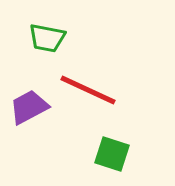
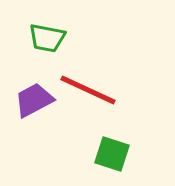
purple trapezoid: moved 5 px right, 7 px up
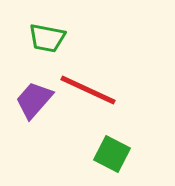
purple trapezoid: rotated 21 degrees counterclockwise
green square: rotated 9 degrees clockwise
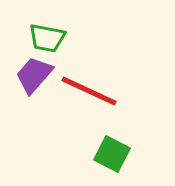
red line: moved 1 px right, 1 px down
purple trapezoid: moved 25 px up
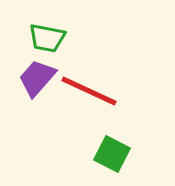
purple trapezoid: moved 3 px right, 3 px down
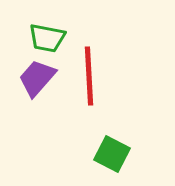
red line: moved 15 px up; rotated 62 degrees clockwise
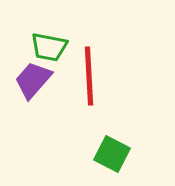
green trapezoid: moved 2 px right, 9 px down
purple trapezoid: moved 4 px left, 2 px down
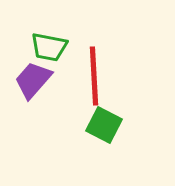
red line: moved 5 px right
green square: moved 8 px left, 29 px up
